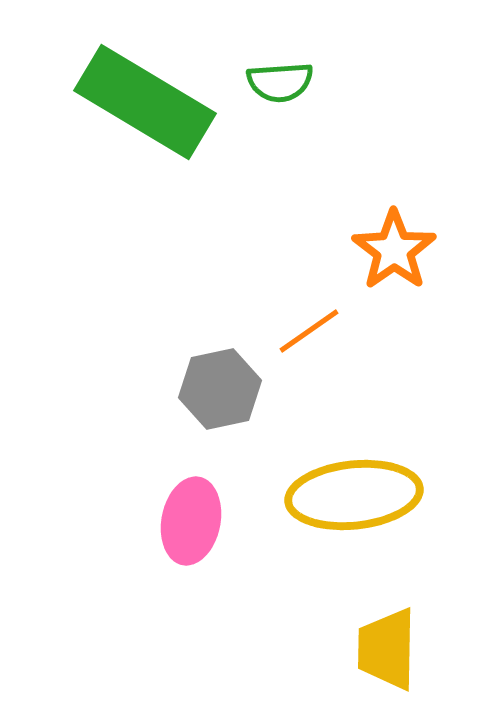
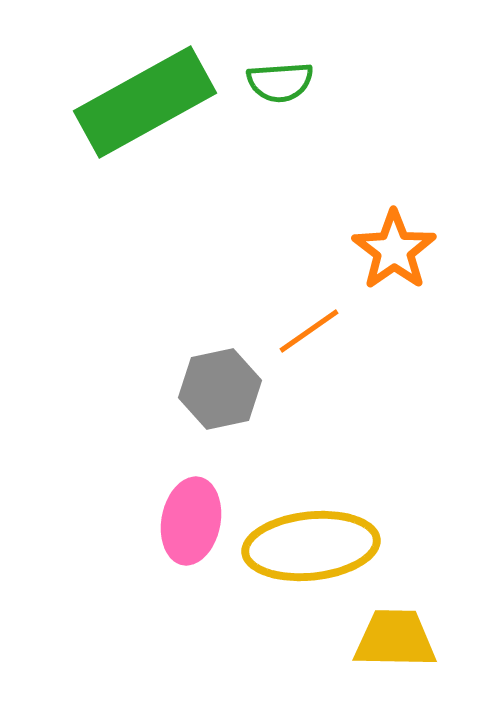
green rectangle: rotated 60 degrees counterclockwise
yellow ellipse: moved 43 px left, 51 px down
yellow trapezoid: moved 8 px right, 10 px up; rotated 90 degrees clockwise
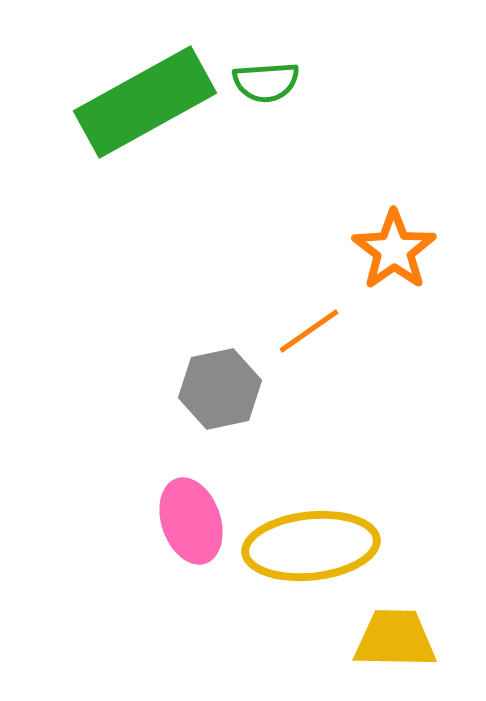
green semicircle: moved 14 px left
pink ellipse: rotated 30 degrees counterclockwise
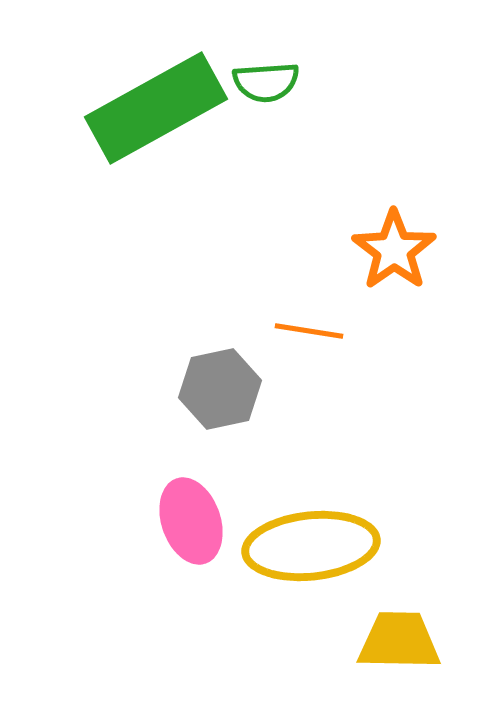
green rectangle: moved 11 px right, 6 px down
orange line: rotated 44 degrees clockwise
yellow trapezoid: moved 4 px right, 2 px down
